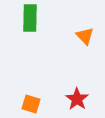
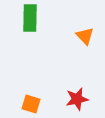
red star: rotated 25 degrees clockwise
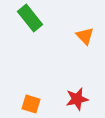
green rectangle: rotated 40 degrees counterclockwise
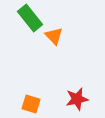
orange triangle: moved 31 px left
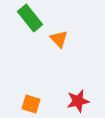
orange triangle: moved 5 px right, 3 px down
red star: moved 1 px right, 2 px down
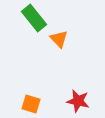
green rectangle: moved 4 px right
red star: rotated 25 degrees clockwise
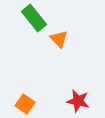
orange square: moved 6 px left; rotated 18 degrees clockwise
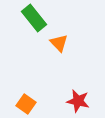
orange triangle: moved 4 px down
orange square: moved 1 px right
